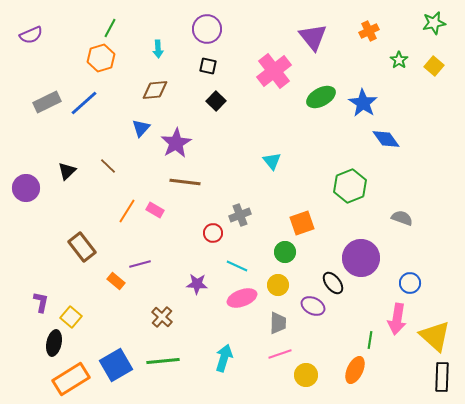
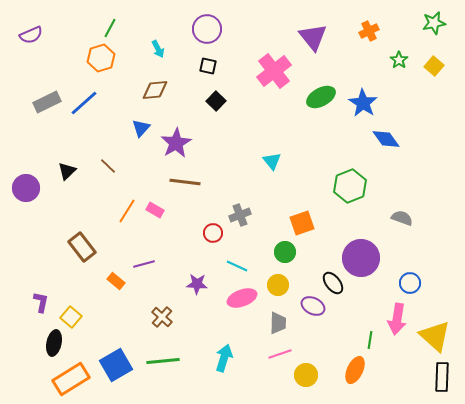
cyan arrow at (158, 49): rotated 24 degrees counterclockwise
purple line at (140, 264): moved 4 px right
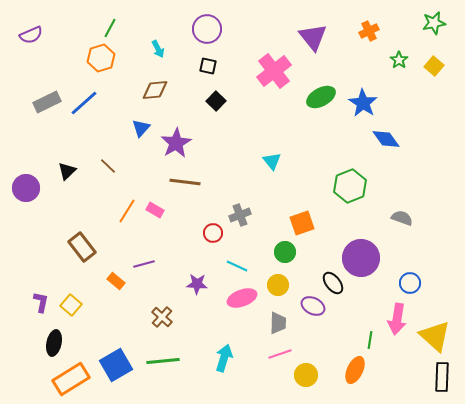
yellow square at (71, 317): moved 12 px up
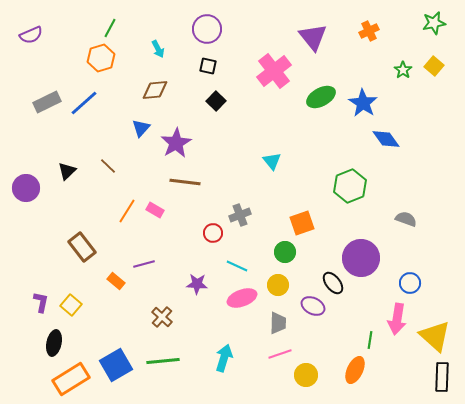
green star at (399, 60): moved 4 px right, 10 px down
gray semicircle at (402, 218): moved 4 px right, 1 px down
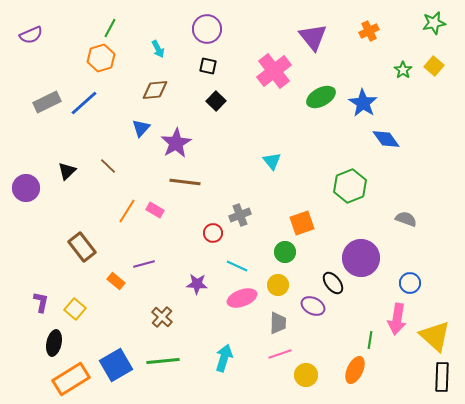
yellow square at (71, 305): moved 4 px right, 4 px down
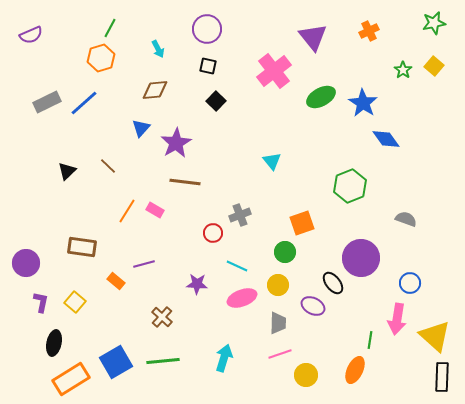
purple circle at (26, 188): moved 75 px down
brown rectangle at (82, 247): rotated 44 degrees counterclockwise
yellow square at (75, 309): moved 7 px up
blue square at (116, 365): moved 3 px up
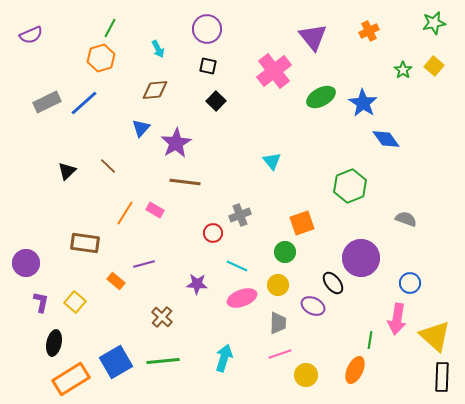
orange line at (127, 211): moved 2 px left, 2 px down
brown rectangle at (82, 247): moved 3 px right, 4 px up
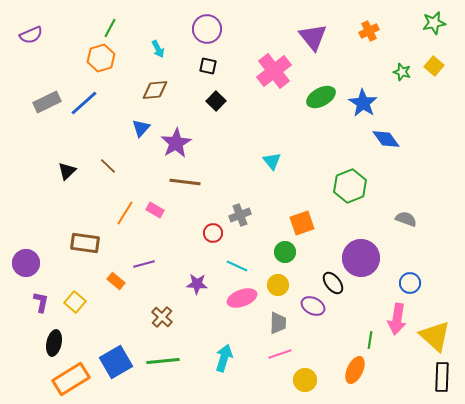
green star at (403, 70): moved 1 px left, 2 px down; rotated 18 degrees counterclockwise
yellow circle at (306, 375): moved 1 px left, 5 px down
